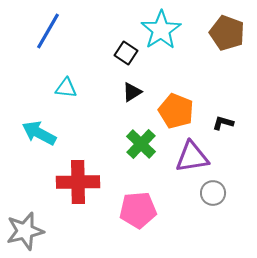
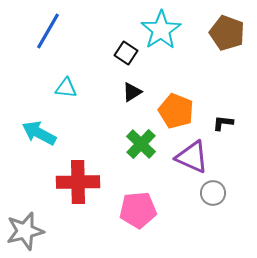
black L-shape: rotated 10 degrees counterclockwise
purple triangle: rotated 33 degrees clockwise
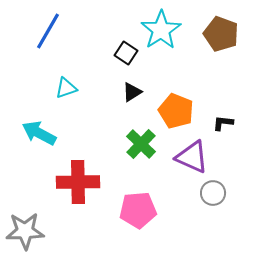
brown pentagon: moved 6 px left, 1 px down
cyan triangle: rotated 25 degrees counterclockwise
gray star: rotated 12 degrees clockwise
